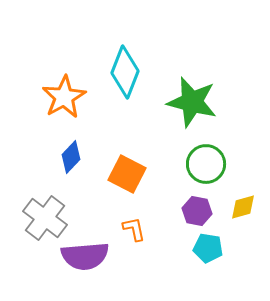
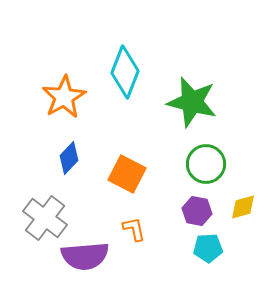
blue diamond: moved 2 px left, 1 px down
cyan pentagon: rotated 12 degrees counterclockwise
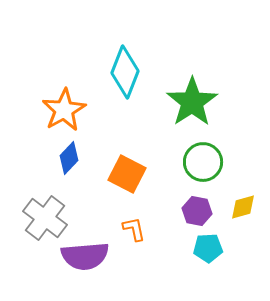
orange star: moved 13 px down
green star: rotated 24 degrees clockwise
green circle: moved 3 px left, 2 px up
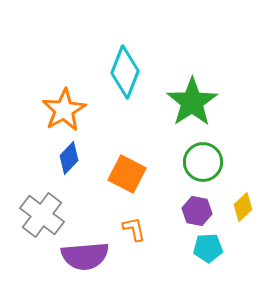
yellow diamond: rotated 28 degrees counterclockwise
gray cross: moved 3 px left, 3 px up
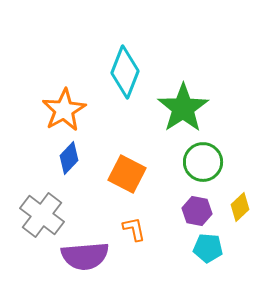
green star: moved 9 px left, 6 px down
yellow diamond: moved 3 px left
cyan pentagon: rotated 8 degrees clockwise
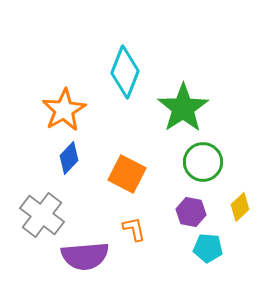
purple hexagon: moved 6 px left, 1 px down
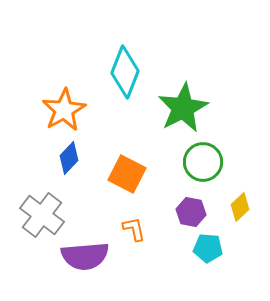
green star: rotated 6 degrees clockwise
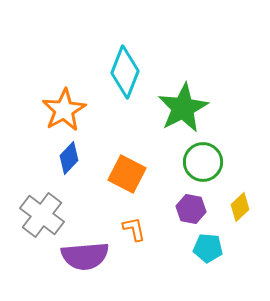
purple hexagon: moved 3 px up
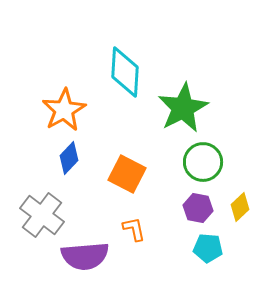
cyan diamond: rotated 18 degrees counterclockwise
purple hexagon: moved 7 px right, 1 px up
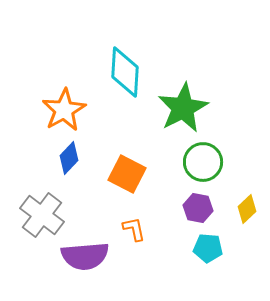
yellow diamond: moved 7 px right, 2 px down
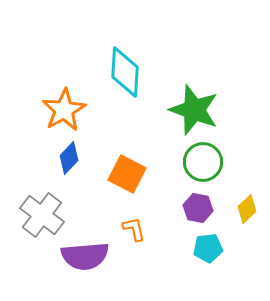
green star: moved 11 px right, 2 px down; rotated 24 degrees counterclockwise
cyan pentagon: rotated 12 degrees counterclockwise
